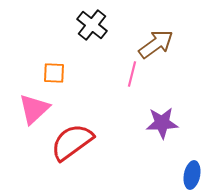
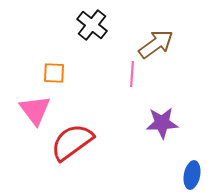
pink line: rotated 10 degrees counterclockwise
pink triangle: moved 1 px right, 1 px down; rotated 24 degrees counterclockwise
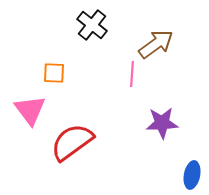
pink triangle: moved 5 px left
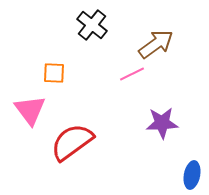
pink line: rotated 60 degrees clockwise
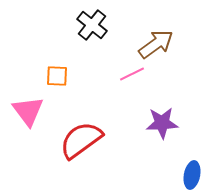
orange square: moved 3 px right, 3 px down
pink triangle: moved 2 px left, 1 px down
red semicircle: moved 9 px right, 2 px up
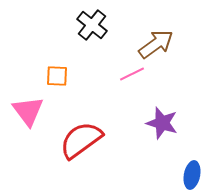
purple star: rotated 20 degrees clockwise
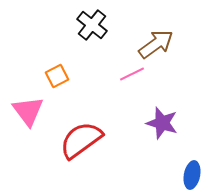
orange square: rotated 30 degrees counterclockwise
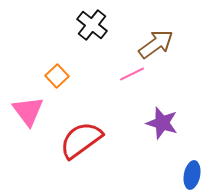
orange square: rotated 15 degrees counterclockwise
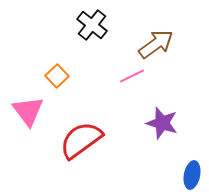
pink line: moved 2 px down
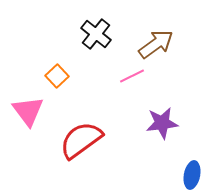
black cross: moved 4 px right, 9 px down
purple star: rotated 24 degrees counterclockwise
